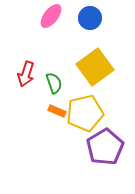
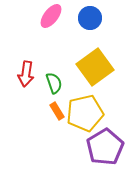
red arrow: rotated 10 degrees counterclockwise
orange rectangle: rotated 36 degrees clockwise
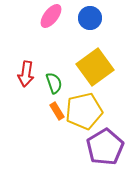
yellow pentagon: moved 1 px left, 2 px up
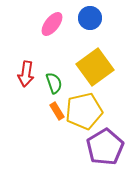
pink ellipse: moved 1 px right, 8 px down
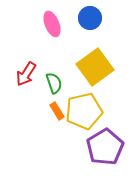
pink ellipse: rotated 60 degrees counterclockwise
red arrow: rotated 25 degrees clockwise
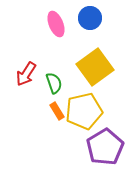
pink ellipse: moved 4 px right
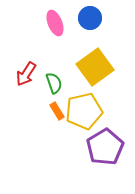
pink ellipse: moved 1 px left, 1 px up
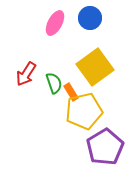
pink ellipse: rotated 50 degrees clockwise
orange rectangle: moved 14 px right, 19 px up
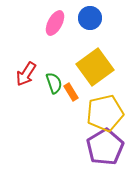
yellow pentagon: moved 21 px right, 2 px down
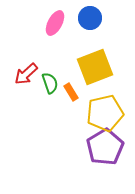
yellow square: rotated 15 degrees clockwise
red arrow: rotated 15 degrees clockwise
green semicircle: moved 4 px left
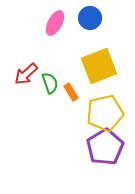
yellow square: moved 4 px right, 1 px up
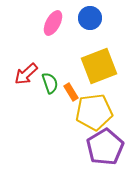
pink ellipse: moved 2 px left
yellow pentagon: moved 11 px left, 1 px up; rotated 6 degrees clockwise
